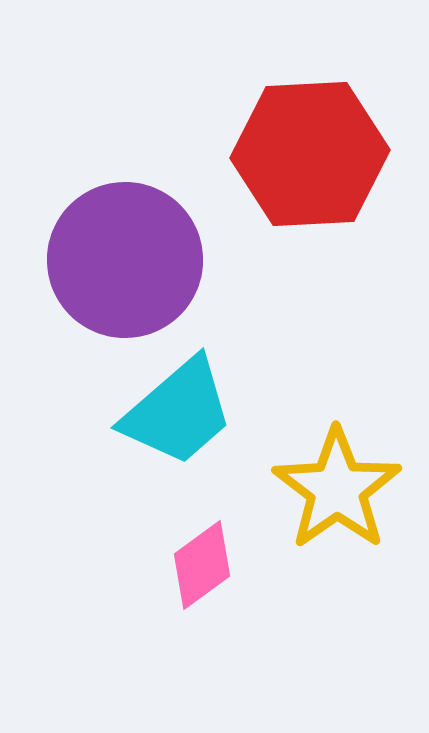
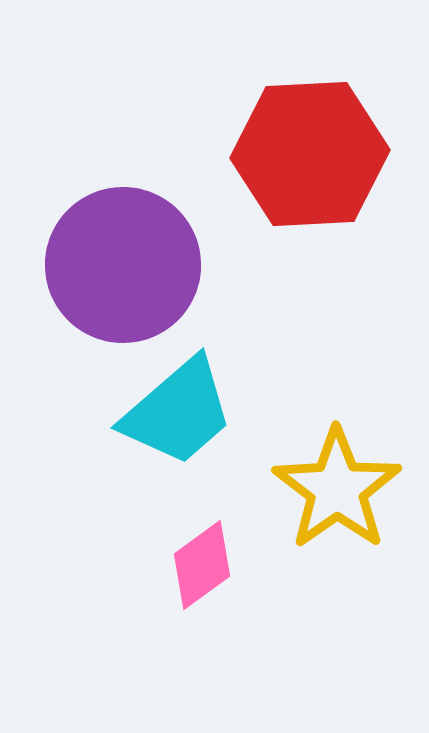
purple circle: moved 2 px left, 5 px down
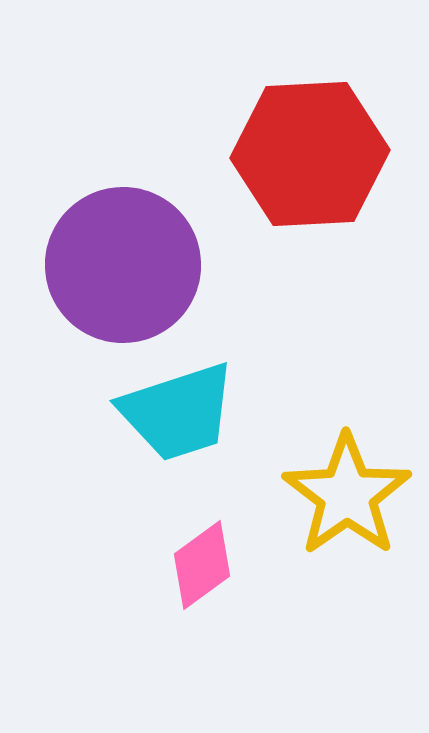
cyan trapezoid: rotated 23 degrees clockwise
yellow star: moved 10 px right, 6 px down
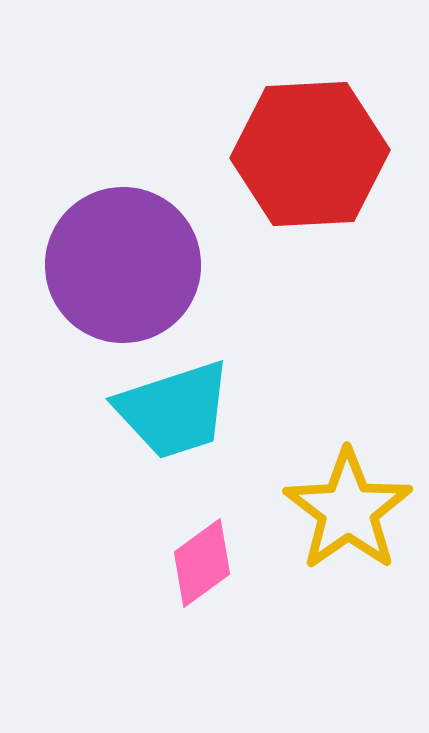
cyan trapezoid: moved 4 px left, 2 px up
yellow star: moved 1 px right, 15 px down
pink diamond: moved 2 px up
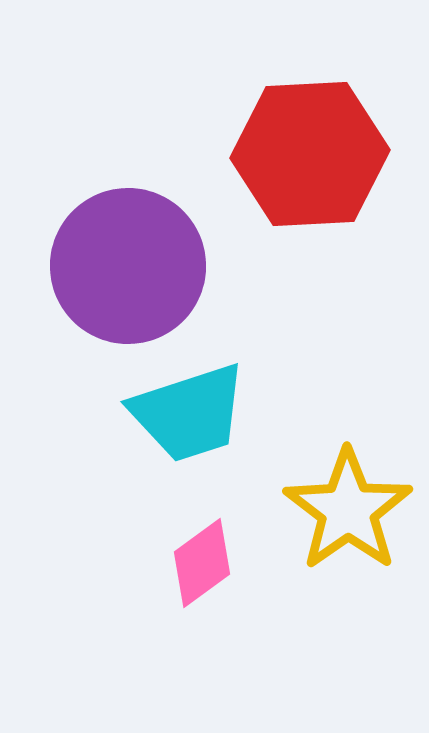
purple circle: moved 5 px right, 1 px down
cyan trapezoid: moved 15 px right, 3 px down
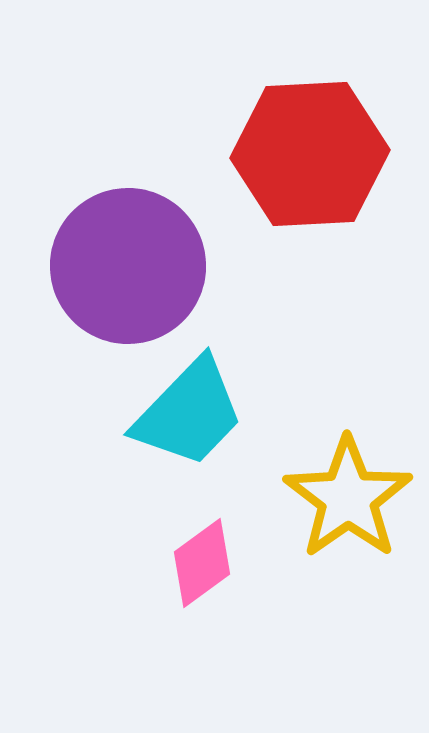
cyan trapezoid: rotated 28 degrees counterclockwise
yellow star: moved 12 px up
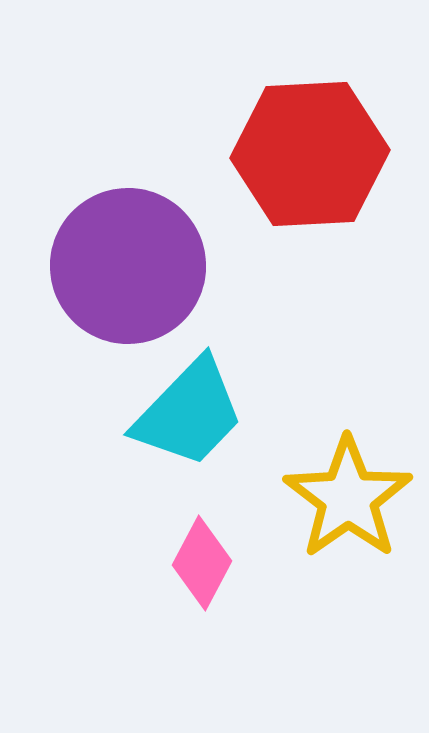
pink diamond: rotated 26 degrees counterclockwise
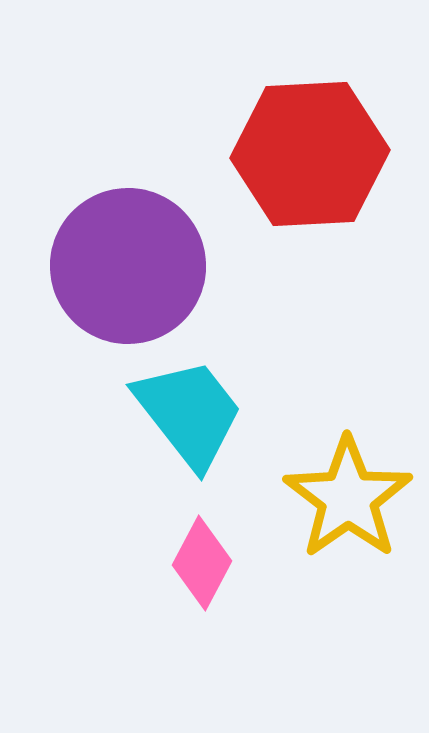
cyan trapezoid: rotated 82 degrees counterclockwise
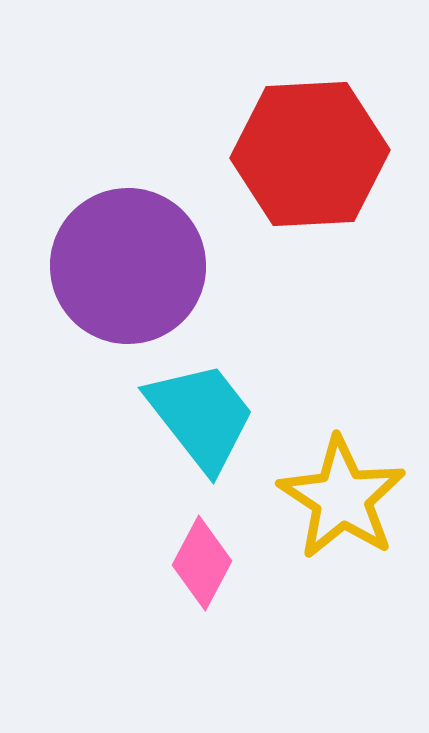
cyan trapezoid: moved 12 px right, 3 px down
yellow star: moved 6 px left; rotated 4 degrees counterclockwise
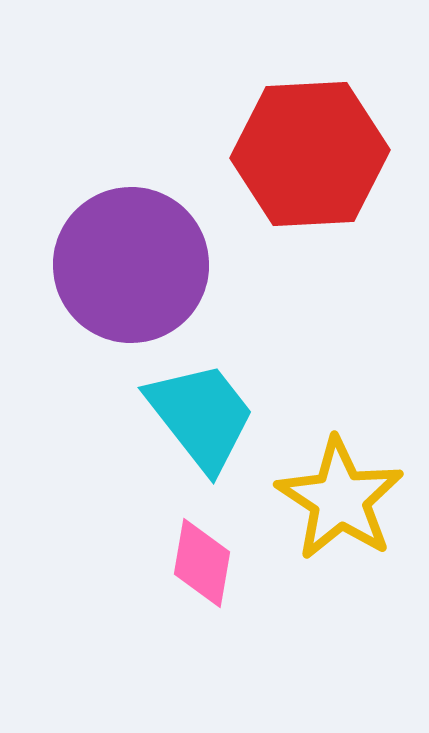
purple circle: moved 3 px right, 1 px up
yellow star: moved 2 px left, 1 px down
pink diamond: rotated 18 degrees counterclockwise
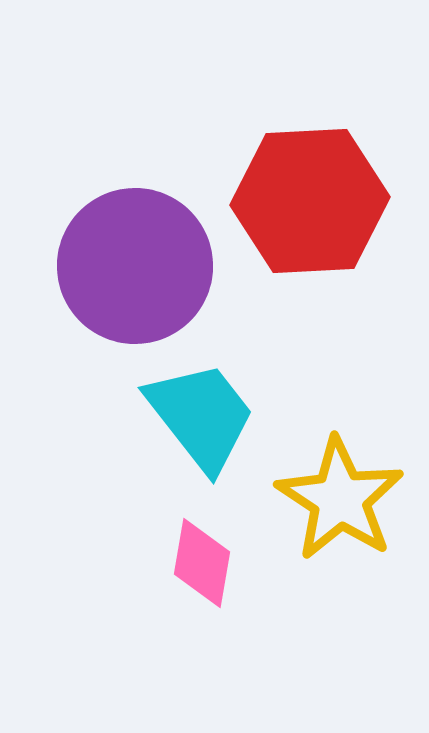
red hexagon: moved 47 px down
purple circle: moved 4 px right, 1 px down
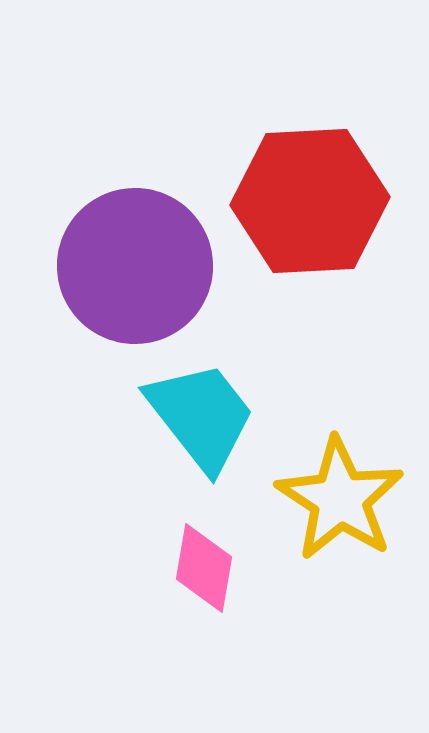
pink diamond: moved 2 px right, 5 px down
